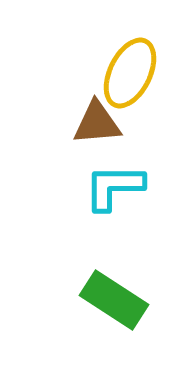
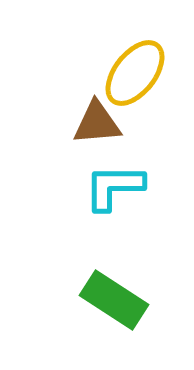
yellow ellipse: moved 5 px right; rotated 12 degrees clockwise
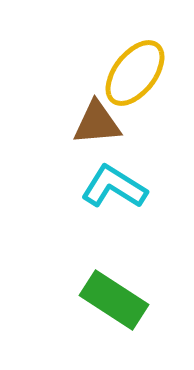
cyan L-shape: rotated 32 degrees clockwise
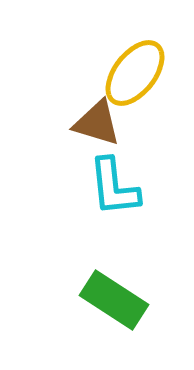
brown triangle: rotated 22 degrees clockwise
cyan L-shape: rotated 128 degrees counterclockwise
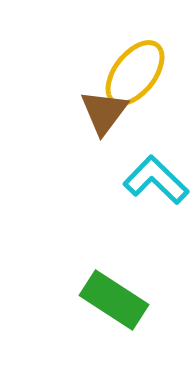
brown triangle: moved 7 px right, 11 px up; rotated 50 degrees clockwise
cyan L-shape: moved 42 px right, 7 px up; rotated 140 degrees clockwise
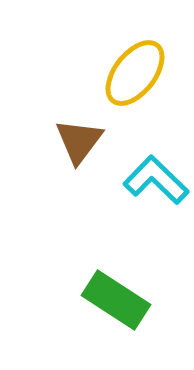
brown triangle: moved 25 px left, 29 px down
green rectangle: moved 2 px right
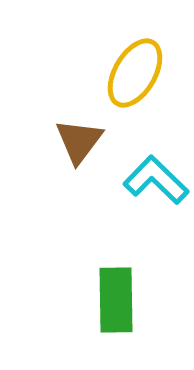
yellow ellipse: rotated 8 degrees counterclockwise
green rectangle: rotated 56 degrees clockwise
